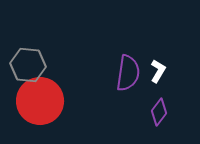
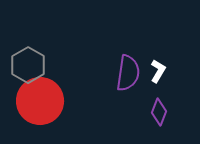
gray hexagon: rotated 24 degrees clockwise
purple diamond: rotated 16 degrees counterclockwise
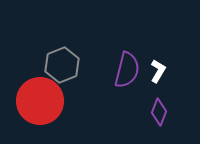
gray hexagon: moved 34 px right; rotated 8 degrees clockwise
purple semicircle: moved 1 px left, 3 px up; rotated 6 degrees clockwise
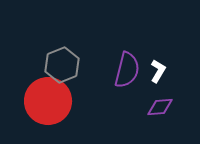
red circle: moved 8 px right
purple diamond: moved 1 px right, 5 px up; rotated 64 degrees clockwise
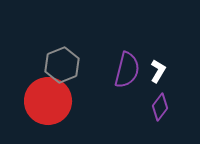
purple diamond: rotated 48 degrees counterclockwise
